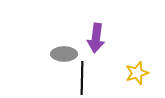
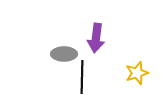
black line: moved 1 px up
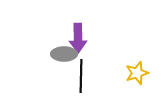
purple arrow: moved 18 px left; rotated 8 degrees counterclockwise
black line: moved 1 px left, 1 px up
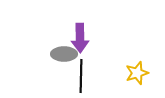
purple arrow: moved 2 px right
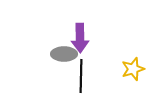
yellow star: moved 4 px left, 4 px up
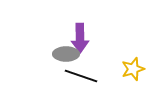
gray ellipse: moved 2 px right
black line: rotated 72 degrees counterclockwise
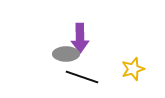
black line: moved 1 px right, 1 px down
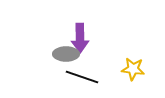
yellow star: rotated 25 degrees clockwise
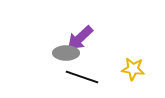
purple arrow: rotated 48 degrees clockwise
gray ellipse: moved 1 px up
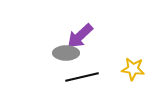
purple arrow: moved 2 px up
black line: rotated 32 degrees counterclockwise
